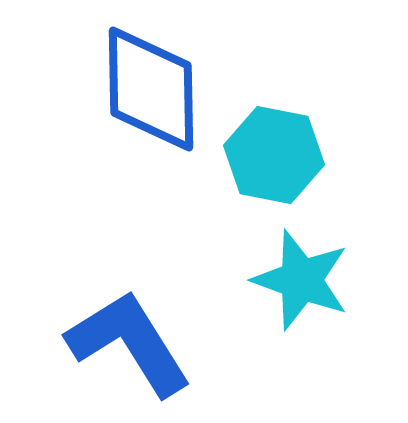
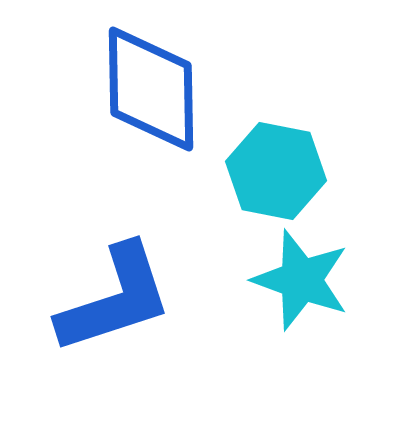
cyan hexagon: moved 2 px right, 16 px down
blue L-shape: moved 14 px left, 44 px up; rotated 104 degrees clockwise
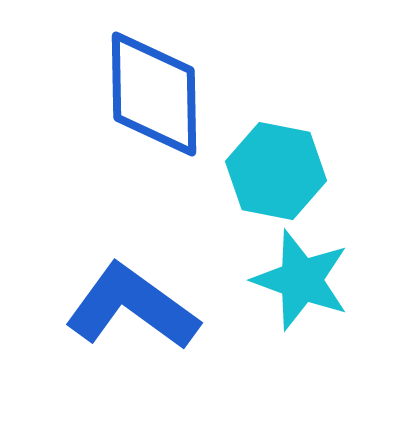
blue diamond: moved 3 px right, 5 px down
blue L-shape: moved 17 px right, 8 px down; rotated 126 degrees counterclockwise
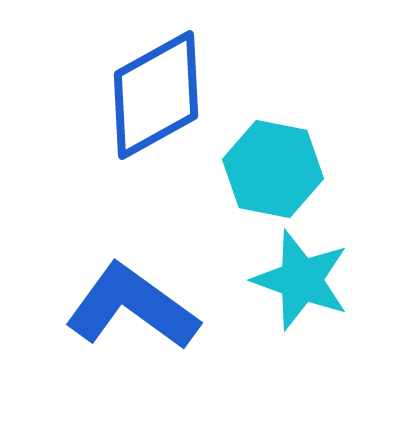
blue diamond: moved 2 px right, 1 px down; rotated 62 degrees clockwise
cyan hexagon: moved 3 px left, 2 px up
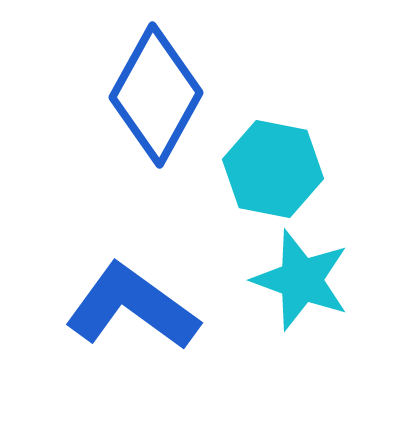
blue diamond: rotated 32 degrees counterclockwise
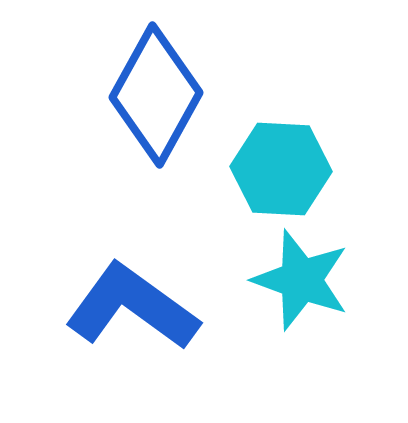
cyan hexagon: moved 8 px right; rotated 8 degrees counterclockwise
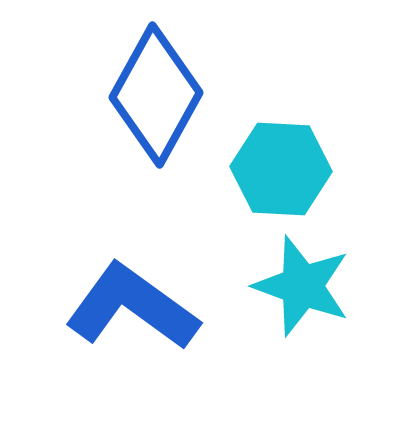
cyan star: moved 1 px right, 6 px down
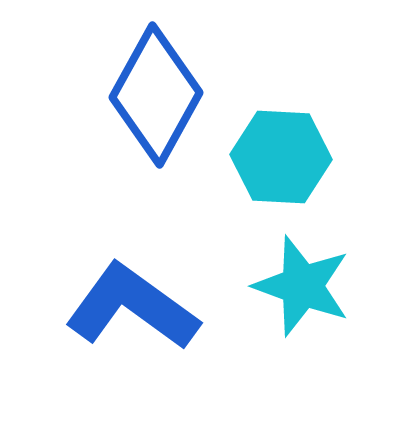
cyan hexagon: moved 12 px up
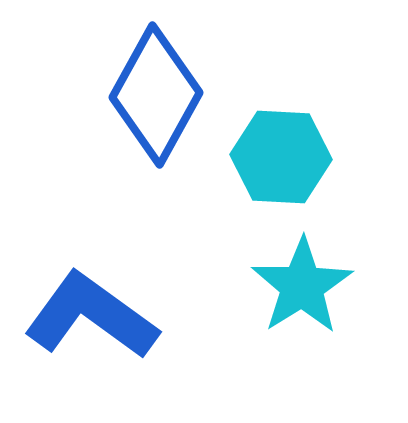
cyan star: rotated 20 degrees clockwise
blue L-shape: moved 41 px left, 9 px down
